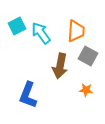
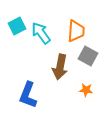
brown arrow: moved 1 px down
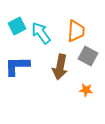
blue L-shape: moved 11 px left, 29 px up; rotated 68 degrees clockwise
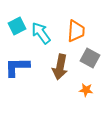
gray square: moved 2 px right, 2 px down
blue L-shape: moved 1 px down
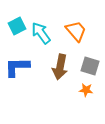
orange trapezoid: rotated 45 degrees counterclockwise
gray square: moved 8 px down; rotated 12 degrees counterclockwise
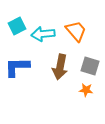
cyan arrow: moved 2 px right, 1 px down; rotated 60 degrees counterclockwise
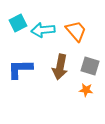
cyan square: moved 1 px right, 3 px up
cyan arrow: moved 4 px up
blue L-shape: moved 3 px right, 2 px down
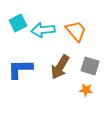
brown arrow: rotated 20 degrees clockwise
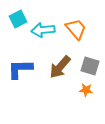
cyan square: moved 4 px up
orange trapezoid: moved 2 px up
brown arrow: rotated 10 degrees clockwise
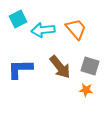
brown arrow: rotated 80 degrees counterclockwise
